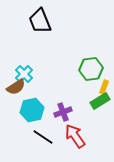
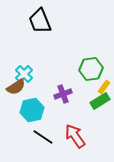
yellow rectangle: rotated 16 degrees clockwise
purple cross: moved 18 px up
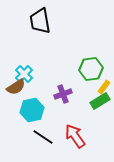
black trapezoid: rotated 12 degrees clockwise
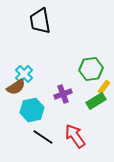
green rectangle: moved 4 px left
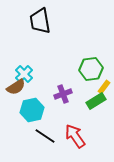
black line: moved 2 px right, 1 px up
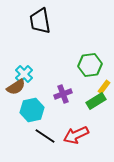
green hexagon: moved 1 px left, 4 px up
red arrow: moved 1 px right, 1 px up; rotated 80 degrees counterclockwise
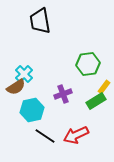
green hexagon: moved 2 px left, 1 px up
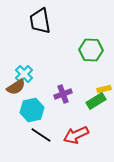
green hexagon: moved 3 px right, 14 px up; rotated 10 degrees clockwise
yellow rectangle: moved 2 px down; rotated 40 degrees clockwise
black line: moved 4 px left, 1 px up
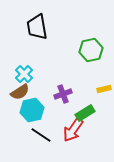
black trapezoid: moved 3 px left, 6 px down
green hexagon: rotated 15 degrees counterclockwise
brown semicircle: moved 4 px right, 5 px down
green rectangle: moved 11 px left, 12 px down
red arrow: moved 3 px left, 5 px up; rotated 30 degrees counterclockwise
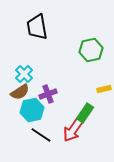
purple cross: moved 15 px left
green rectangle: rotated 24 degrees counterclockwise
